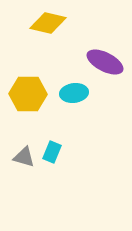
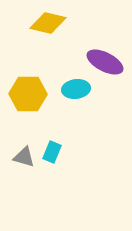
cyan ellipse: moved 2 px right, 4 px up
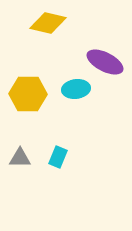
cyan rectangle: moved 6 px right, 5 px down
gray triangle: moved 4 px left, 1 px down; rotated 15 degrees counterclockwise
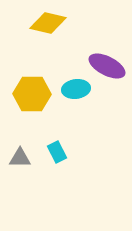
purple ellipse: moved 2 px right, 4 px down
yellow hexagon: moved 4 px right
cyan rectangle: moved 1 px left, 5 px up; rotated 50 degrees counterclockwise
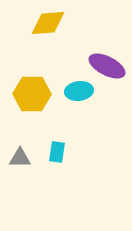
yellow diamond: rotated 18 degrees counterclockwise
cyan ellipse: moved 3 px right, 2 px down
cyan rectangle: rotated 35 degrees clockwise
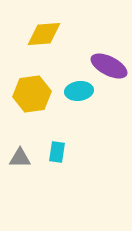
yellow diamond: moved 4 px left, 11 px down
purple ellipse: moved 2 px right
yellow hexagon: rotated 9 degrees counterclockwise
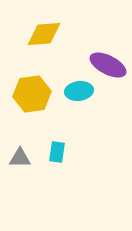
purple ellipse: moved 1 px left, 1 px up
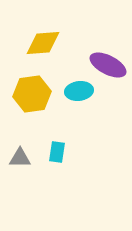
yellow diamond: moved 1 px left, 9 px down
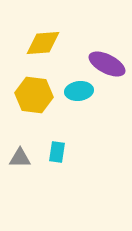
purple ellipse: moved 1 px left, 1 px up
yellow hexagon: moved 2 px right, 1 px down; rotated 15 degrees clockwise
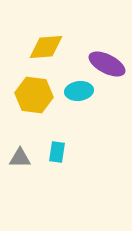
yellow diamond: moved 3 px right, 4 px down
